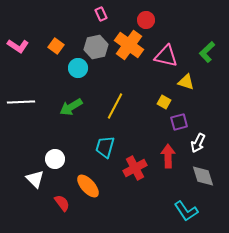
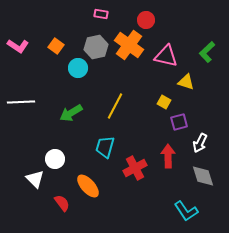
pink rectangle: rotated 56 degrees counterclockwise
green arrow: moved 6 px down
white arrow: moved 2 px right
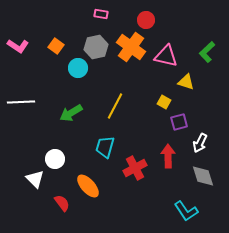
orange cross: moved 2 px right, 2 px down
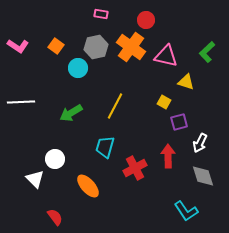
red semicircle: moved 7 px left, 14 px down
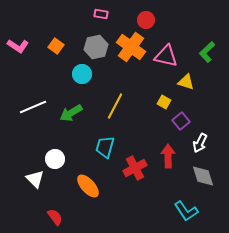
cyan circle: moved 4 px right, 6 px down
white line: moved 12 px right, 5 px down; rotated 20 degrees counterclockwise
purple square: moved 2 px right, 1 px up; rotated 24 degrees counterclockwise
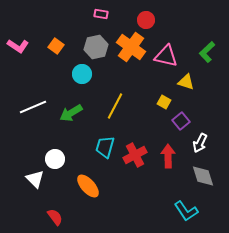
red cross: moved 13 px up
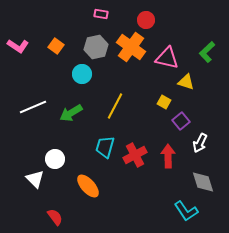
pink triangle: moved 1 px right, 2 px down
gray diamond: moved 6 px down
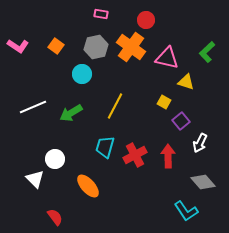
gray diamond: rotated 25 degrees counterclockwise
